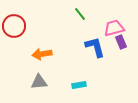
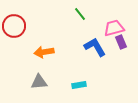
blue L-shape: rotated 15 degrees counterclockwise
orange arrow: moved 2 px right, 2 px up
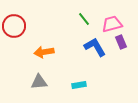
green line: moved 4 px right, 5 px down
pink trapezoid: moved 2 px left, 4 px up
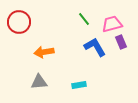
red circle: moved 5 px right, 4 px up
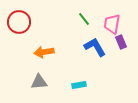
pink trapezoid: rotated 65 degrees counterclockwise
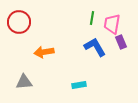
green line: moved 8 px right, 1 px up; rotated 48 degrees clockwise
gray triangle: moved 15 px left
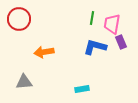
red circle: moved 3 px up
blue L-shape: rotated 45 degrees counterclockwise
cyan rectangle: moved 3 px right, 4 px down
